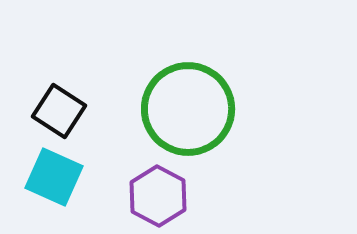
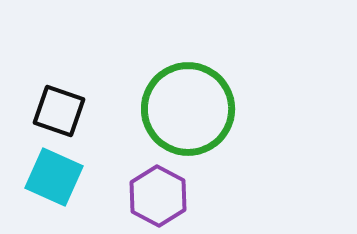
black square: rotated 14 degrees counterclockwise
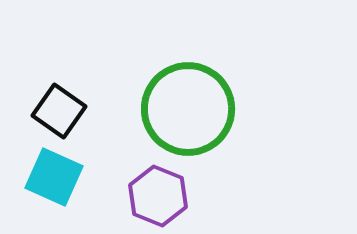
black square: rotated 16 degrees clockwise
purple hexagon: rotated 6 degrees counterclockwise
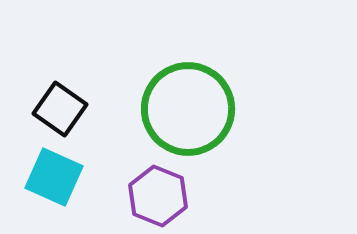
black square: moved 1 px right, 2 px up
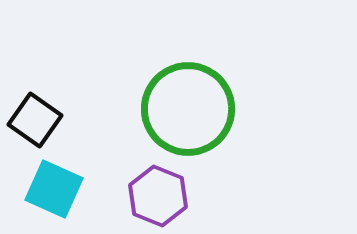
black square: moved 25 px left, 11 px down
cyan square: moved 12 px down
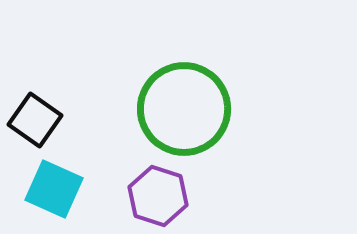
green circle: moved 4 px left
purple hexagon: rotated 4 degrees counterclockwise
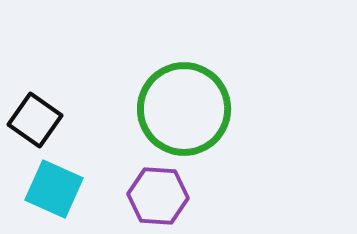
purple hexagon: rotated 14 degrees counterclockwise
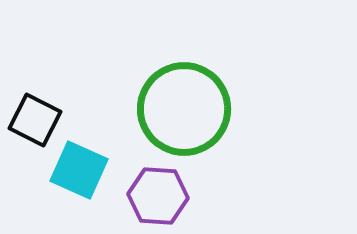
black square: rotated 8 degrees counterclockwise
cyan square: moved 25 px right, 19 px up
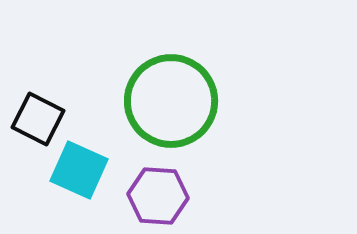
green circle: moved 13 px left, 8 px up
black square: moved 3 px right, 1 px up
